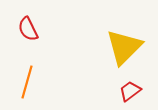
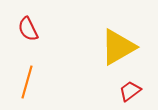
yellow triangle: moved 6 px left; rotated 15 degrees clockwise
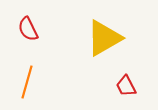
yellow triangle: moved 14 px left, 9 px up
red trapezoid: moved 4 px left, 5 px up; rotated 80 degrees counterclockwise
